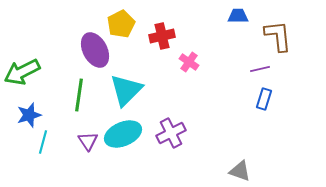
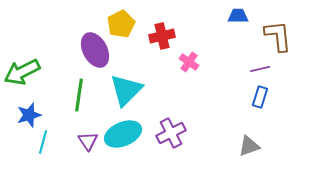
blue rectangle: moved 4 px left, 2 px up
gray triangle: moved 9 px right, 25 px up; rotated 40 degrees counterclockwise
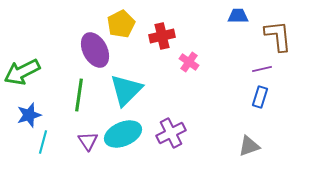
purple line: moved 2 px right
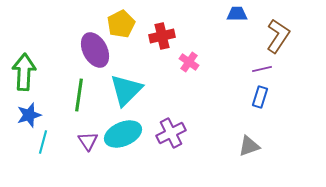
blue trapezoid: moved 1 px left, 2 px up
brown L-shape: rotated 40 degrees clockwise
green arrow: moved 2 px right; rotated 120 degrees clockwise
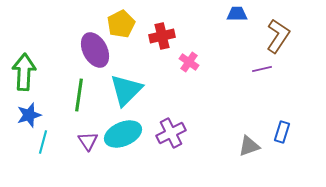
blue rectangle: moved 22 px right, 35 px down
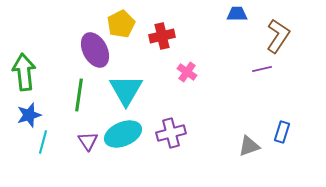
pink cross: moved 2 px left, 10 px down
green arrow: rotated 9 degrees counterclockwise
cyan triangle: rotated 15 degrees counterclockwise
purple cross: rotated 12 degrees clockwise
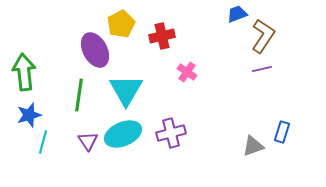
blue trapezoid: rotated 20 degrees counterclockwise
brown L-shape: moved 15 px left
gray triangle: moved 4 px right
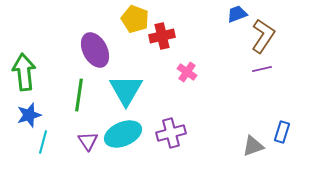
yellow pentagon: moved 14 px right, 5 px up; rotated 24 degrees counterclockwise
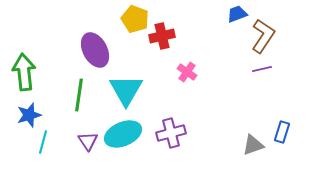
gray triangle: moved 1 px up
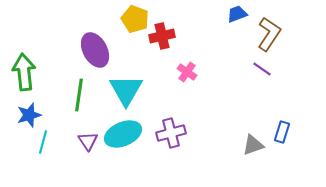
brown L-shape: moved 6 px right, 2 px up
purple line: rotated 48 degrees clockwise
